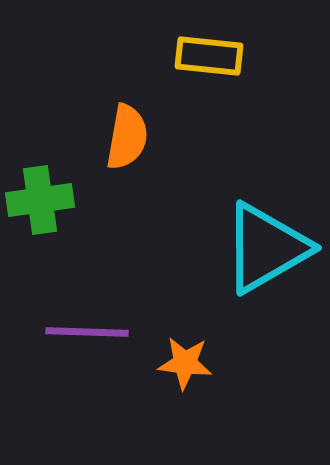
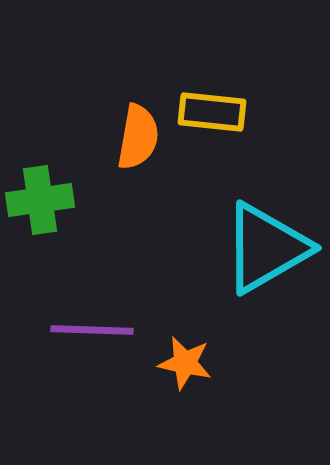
yellow rectangle: moved 3 px right, 56 px down
orange semicircle: moved 11 px right
purple line: moved 5 px right, 2 px up
orange star: rotated 6 degrees clockwise
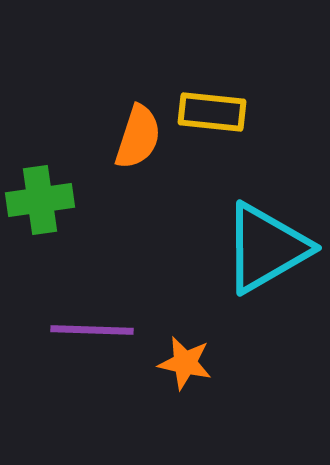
orange semicircle: rotated 8 degrees clockwise
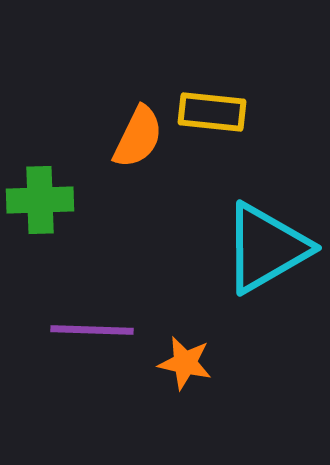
orange semicircle: rotated 8 degrees clockwise
green cross: rotated 6 degrees clockwise
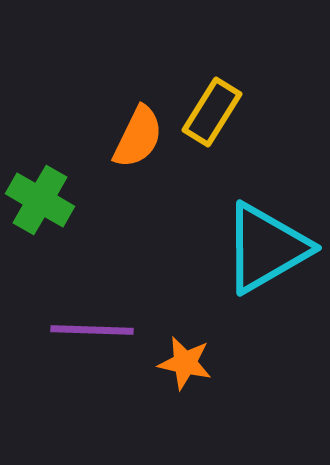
yellow rectangle: rotated 64 degrees counterclockwise
green cross: rotated 32 degrees clockwise
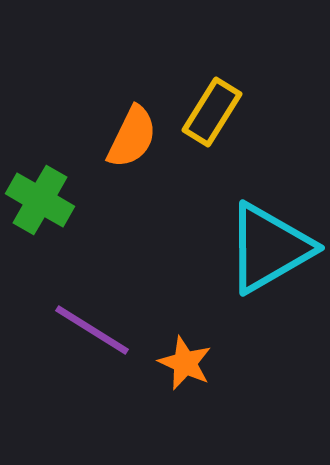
orange semicircle: moved 6 px left
cyan triangle: moved 3 px right
purple line: rotated 30 degrees clockwise
orange star: rotated 12 degrees clockwise
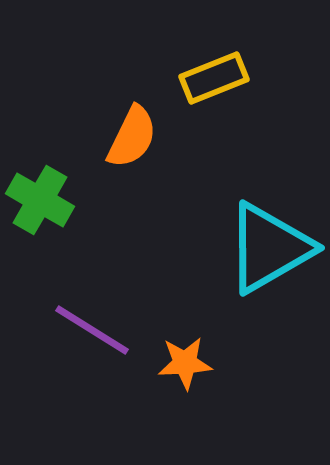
yellow rectangle: moved 2 px right, 34 px up; rotated 36 degrees clockwise
orange star: rotated 28 degrees counterclockwise
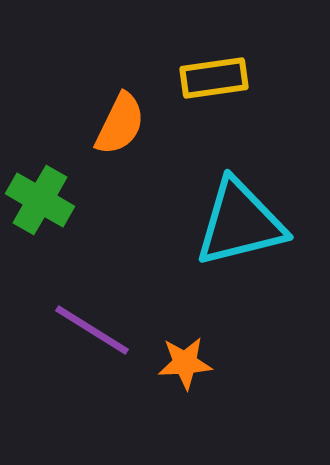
yellow rectangle: rotated 14 degrees clockwise
orange semicircle: moved 12 px left, 13 px up
cyan triangle: moved 29 px left, 25 px up; rotated 16 degrees clockwise
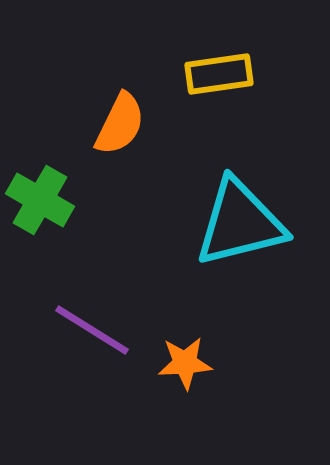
yellow rectangle: moved 5 px right, 4 px up
